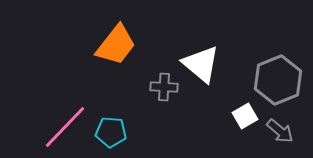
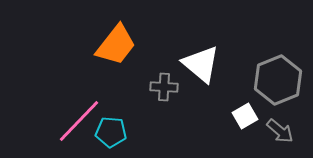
pink line: moved 14 px right, 6 px up
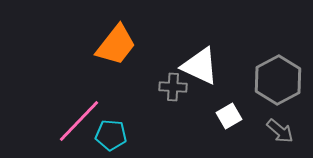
white triangle: moved 1 px left, 2 px down; rotated 15 degrees counterclockwise
gray hexagon: rotated 6 degrees counterclockwise
gray cross: moved 9 px right
white square: moved 16 px left
cyan pentagon: moved 3 px down
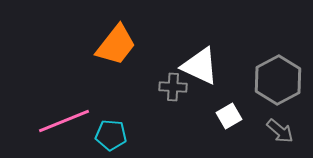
pink line: moved 15 px left; rotated 24 degrees clockwise
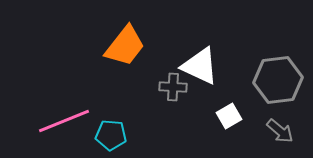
orange trapezoid: moved 9 px right, 1 px down
gray hexagon: rotated 21 degrees clockwise
